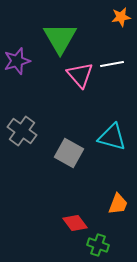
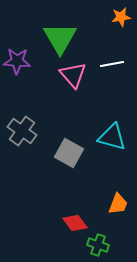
purple star: rotated 20 degrees clockwise
pink triangle: moved 7 px left
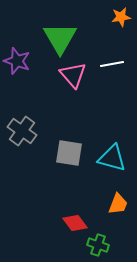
purple star: rotated 16 degrees clockwise
cyan triangle: moved 21 px down
gray square: rotated 20 degrees counterclockwise
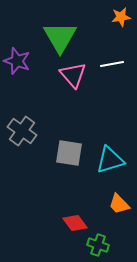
green triangle: moved 1 px up
cyan triangle: moved 2 px left, 2 px down; rotated 32 degrees counterclockwise
orange trapezoid: moved 1 px right; rotated 115 degrees clockwise
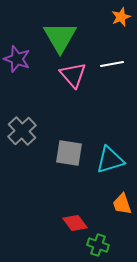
orange star: rotated 12 degrees counterclockwise
purple star: moved 2 px up
gray cross: rotated 12 degrees clockwise
orange trapezoid: moved 3 px right; rotated 25 degrees clockwise
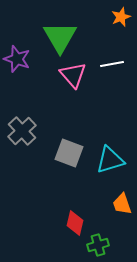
gray square: rotated 12 degrees clockwise
red diamond: rotated 50 degrees clockwise
green cross: rotated 35 degrees counterclockwise
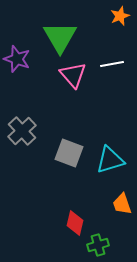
orange star: moved 1 px left, 1 px up
